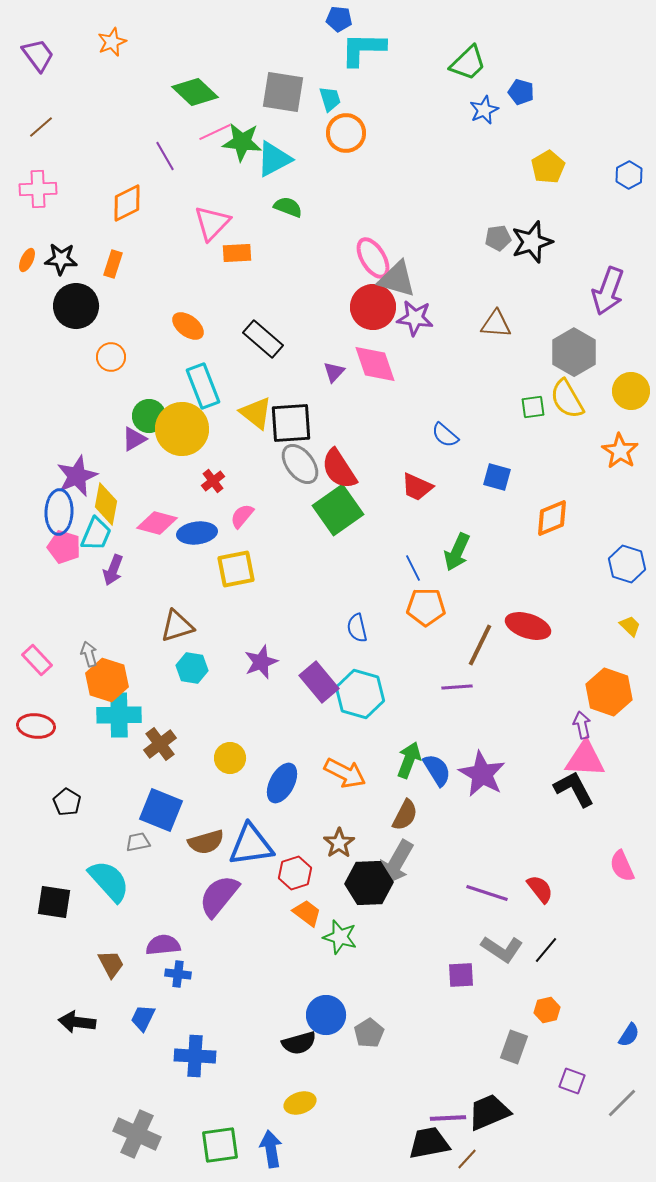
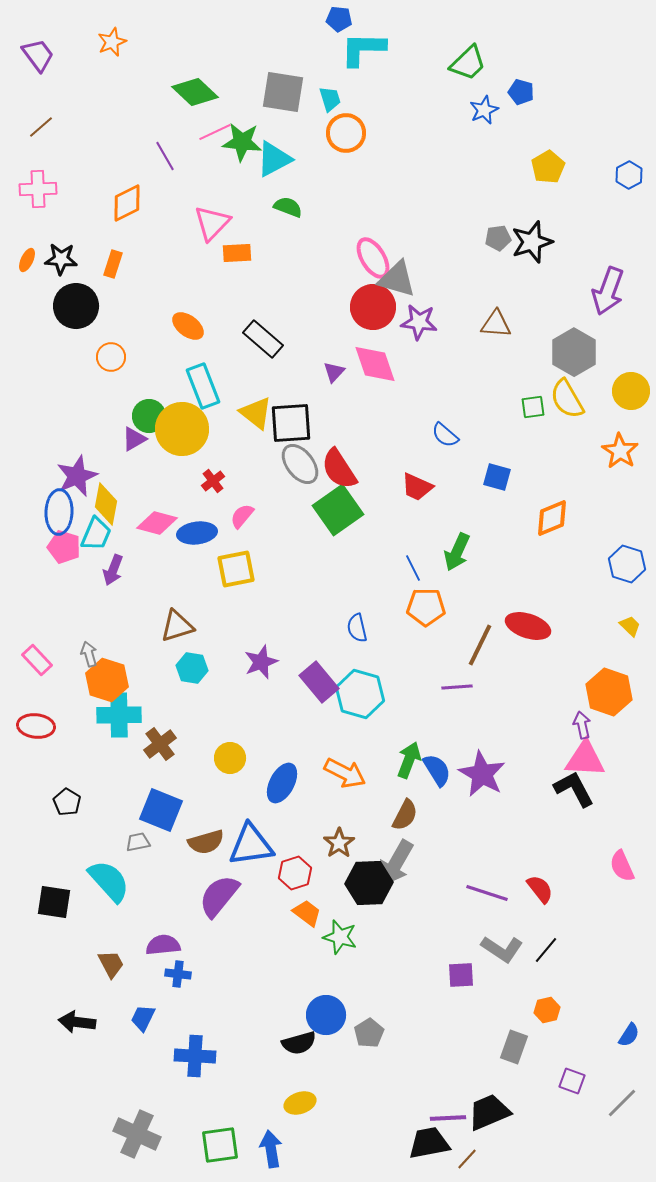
purple star at (415, 318): moved 4 px right, 4 px down
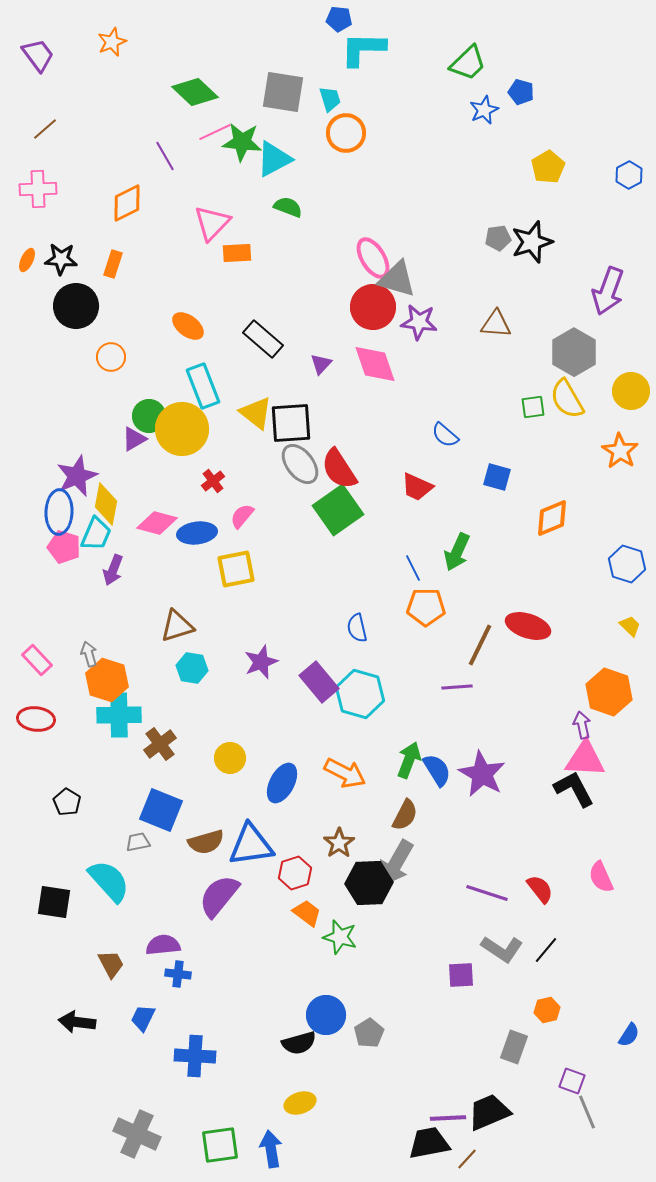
brown line at (41, 127): moved 4 px right, 2 px down
purple triangle at (334, 372): moved 13 px left, 8 px up
red ellipse at (36, 726): moved 7 px up
pink semicircle at (622, 866): moved 21 px left, 11 px down
gray line at (622, 1103): moved 35 px left, 9 px down; rotated 68 degrees counterclockwise
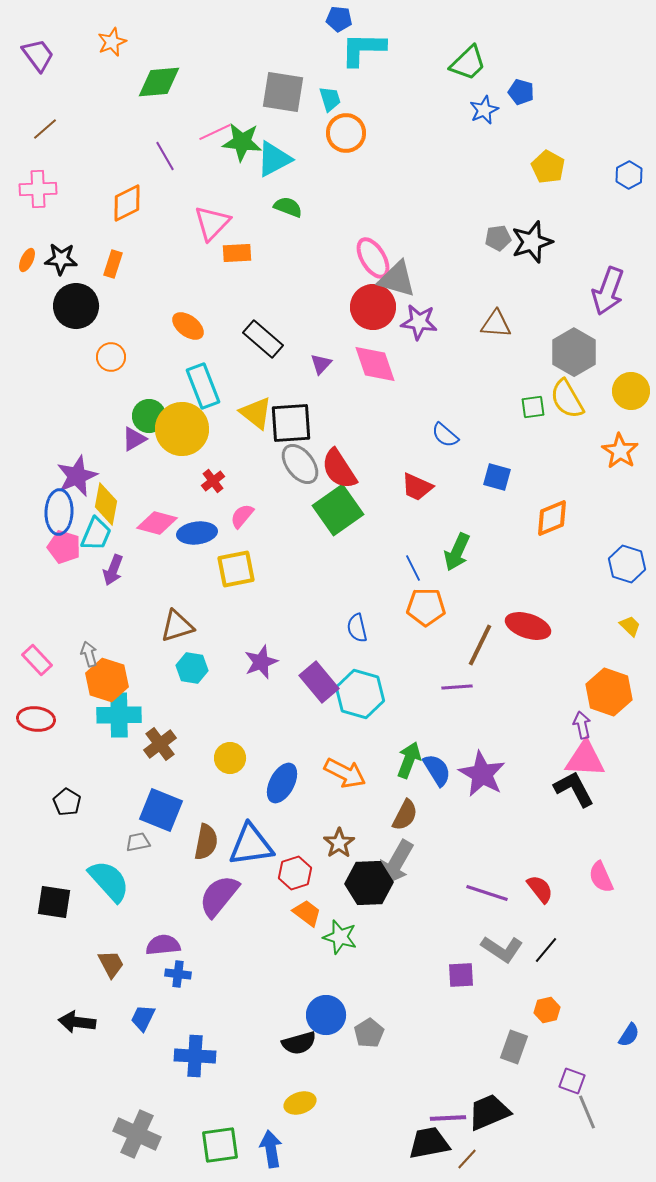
green diamond at (195, 92): moved 36 px left, 10 px up; rotated 48 degrees counterclockwise
yellow pentagon at (548, 167): rotated 12 degrees counterclockwise
brown semicircle at (206, 842): rotated 63 degrees counterclockwise
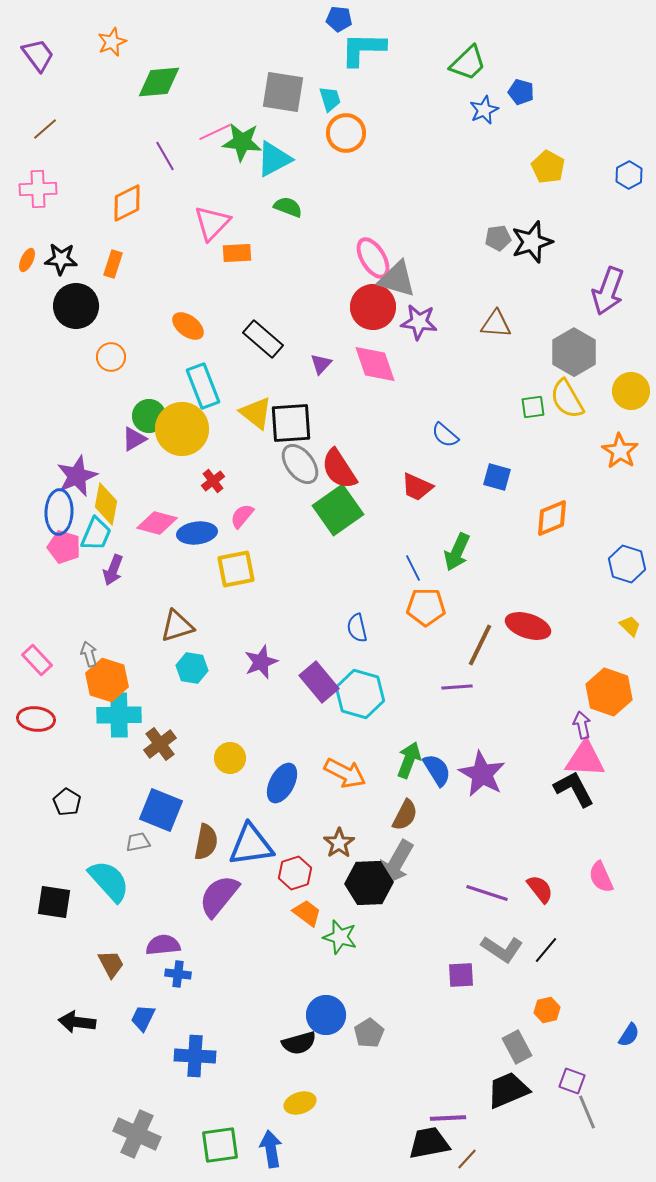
gray rectangle at (514, 1047): moved 3 px right; rotated 48 degrees counterclockwise
black trapezoid at (489, 1112): moved 19 px right, 22 px up
